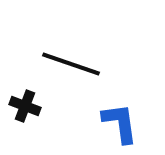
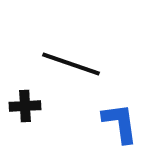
black cross: rotated 24 degrees counterclockwise
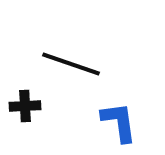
blue L-shape: moved 1 px left, 1 px up
